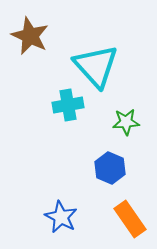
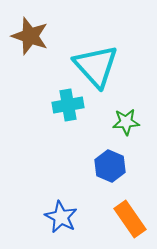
brown star: rotated 6 degrees counterclockwise
blue hexagon: moved 2 px up
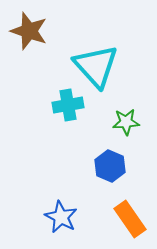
brown star: moved 1 px left, 5 px up
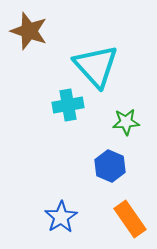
blue star: rotated 12 degrees clockwise
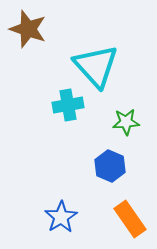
brown star: moved 1 px left, 2 px up
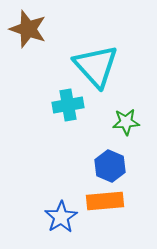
orange rectangle: moved 25 px left, 18 px up; rotated 60 degrees counterclockwise
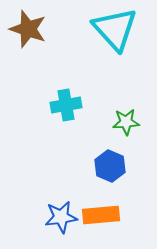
cyan triangle: moved 19 px right, 37 px up
cyan cross: moved 2 px left
orange rectangle: moved 4 px left, 14 px down
blue star: rotated 24 degrees clockwise
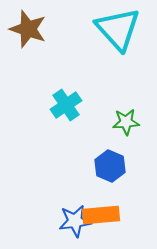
cyan triangle: moved 3 px right
cyan cross: rotated 24 degrees counterclockwise
blue star: moved 14 px right, 4 px down
